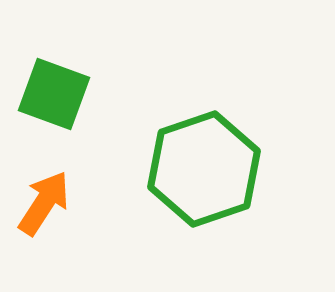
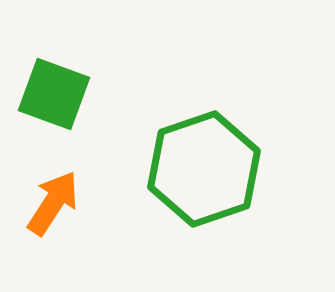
orange arrow: moved 9 px right
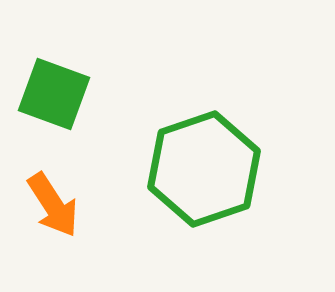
orange arrow: moved 2 px down; rotated 114 degrees clockwise
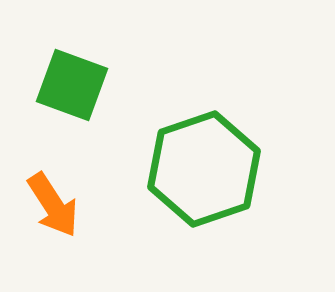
green square: moved 18 px right, 9 px up
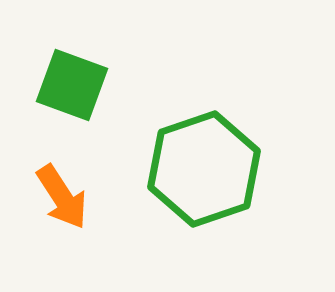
orange arrow: moved 9 px right, 8 px up
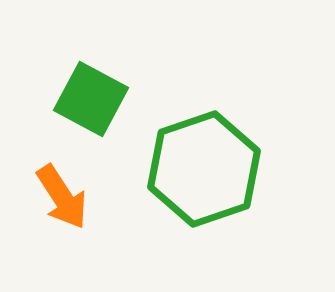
green square: moved 19 px right, 14 px down; rotated 8 degrees clockwise
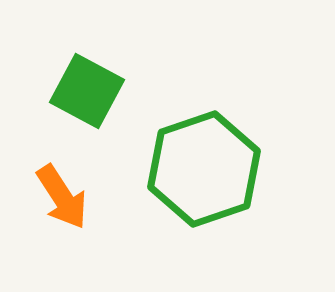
green square: moved 4 px left, 8 px up
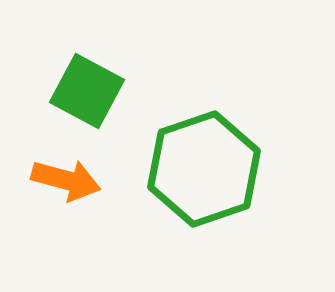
orange arrow: moved 4 px right, 17 px up; rotated 42 degrees counterclockwise
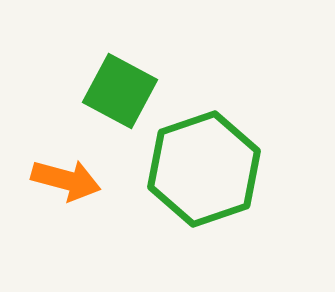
green square: moved 33 px right
